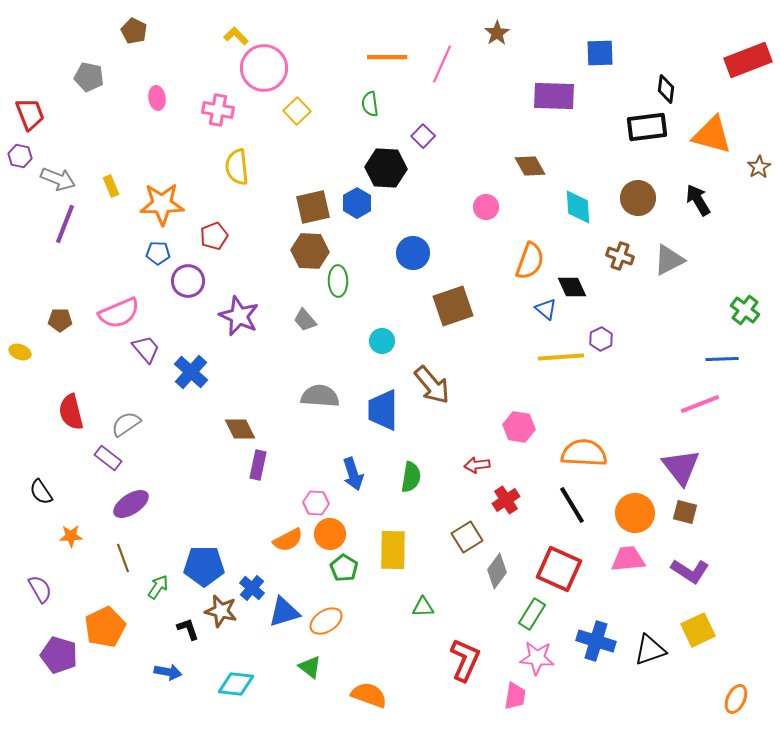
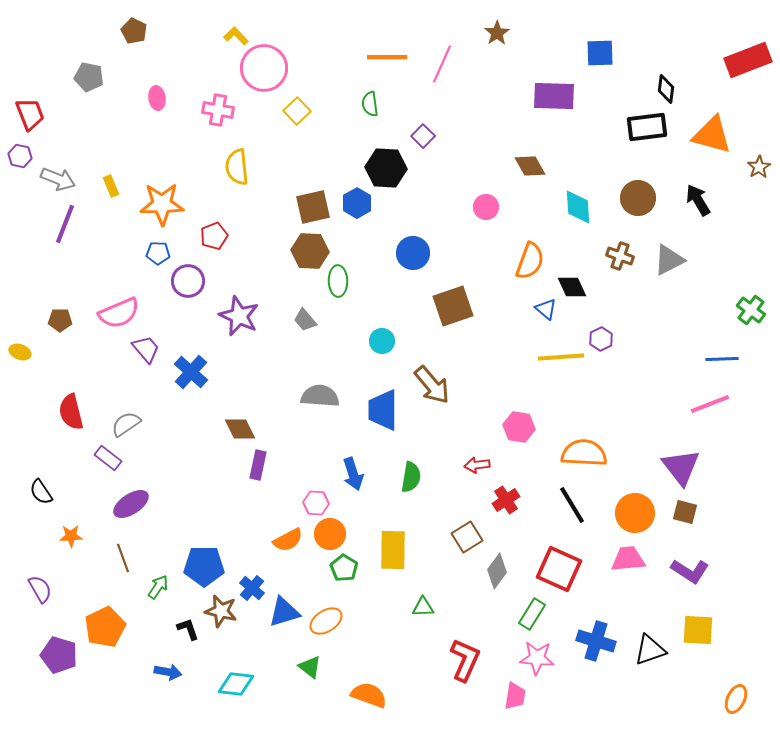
green cross at (745, 310): moved 6 px right
pink line at (700, 404): moved 10 px right
yellow square at (698, 630): rotated 28 degrees clockwise
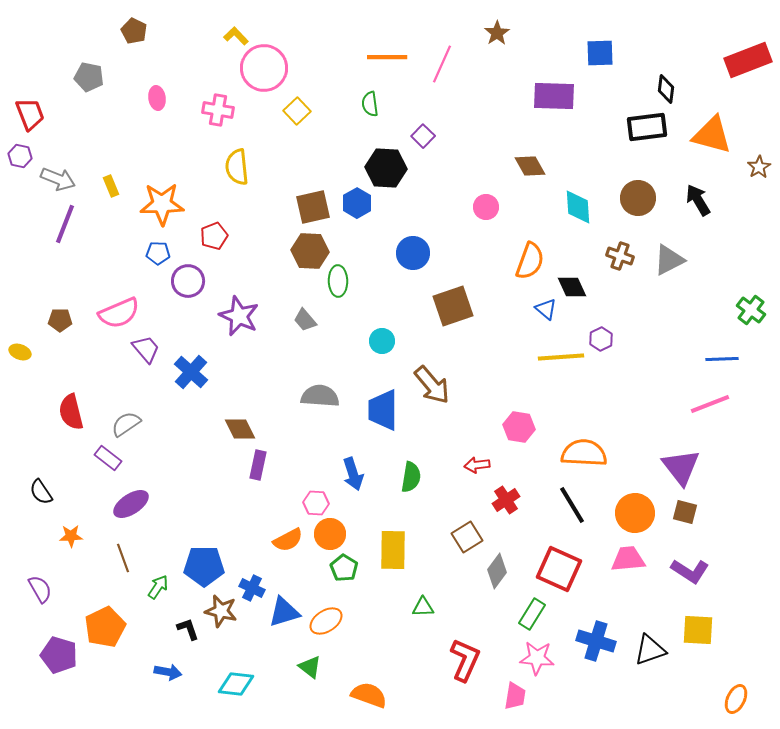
blue cross at (252, 588): rotated 15 degrees counterclockwise
